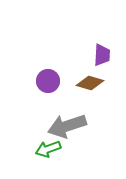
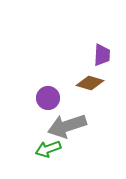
purple circle: moved 17 px down
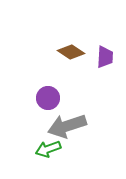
purple trapezoid: moved 3 px right, 2 px down
brown diamond: moved 19 px left, 31 px up; rotated 16 degrees clockwise
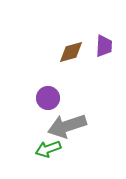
brown diamond: rotated 48 degrees counterclockwise
purple trapezoid: moved 1 px left, 11 px up
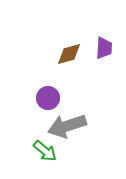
purple trapezoid: moved 2 px down
brown diamond: moved 2 px left, 2 px down
green arrow: moved 3 px left, 2 px down; rotated 120 degrees counterclockwise
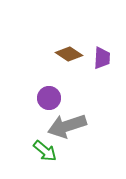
purple trapezoid: moved 2 px left, 10 px down
brown diamond: rotated 48 degrees clockwise
purple circle: moved 1 px right
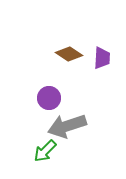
green arrow: rotated 95 degrees clockwise
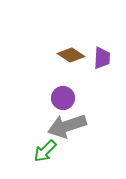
brown diamond: moved 2 px right, 1 px down
purple circle: moved 14 px right
